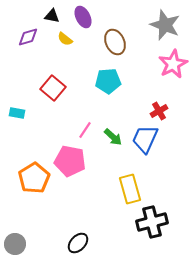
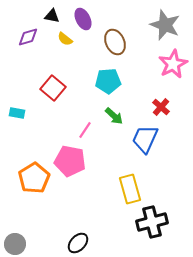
purple ellipse: moved 2 px down
red cross: moved 2 px right, 4 px up; rotated 18 degrees counterclockwise
green arrow: moved 1 px right, 21 px up
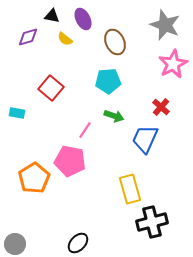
red square: moved 2 px left
green arrow: rotated 24 degrees counterclockwise
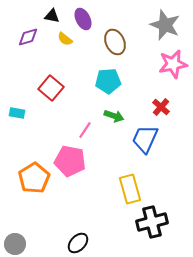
pink star: rotated 16 degrees clockwise
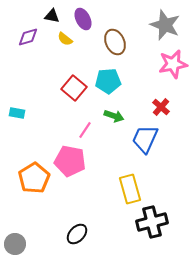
red square: moved 23 px right
black ellipse: moved 1 px left, 9 px up
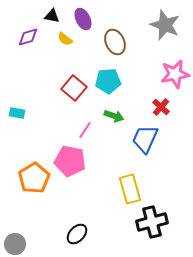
pink star: moved 2 px right, 10 px down
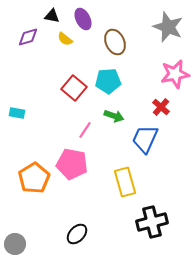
gray star: moved 3 px right, 2 px down
pink pentagon: moved 2 px right, 3 px down
yellow rectangle: moved 5 px left, 7 px up
